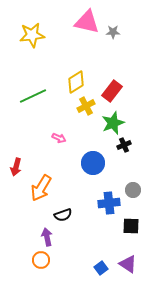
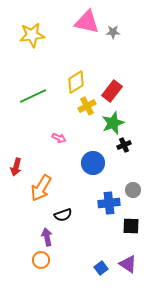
yellow cross: moved 1 px right
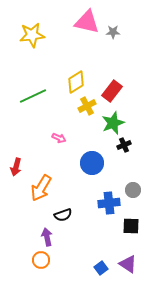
blue circle: moved 1 px left
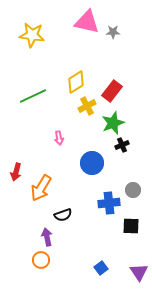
yellow star: rotated 15 degrees clockwise
pink arrow: rotated 56 degrees clockwise
black cross: moved 2 px left
red arrow: moved 5 px down
purple triangle: moved 11 px right, 8 px down; rotated 24 degrees clockwise
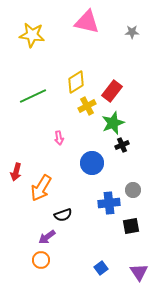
gray star: moved 19 px right
black square: rotated 12 degrees counterclockwise
purple arrow: rotated 114 degrees counterclockwise
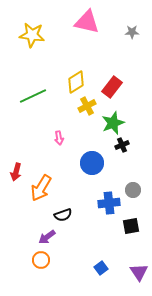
red rectangle: moved 4 px up
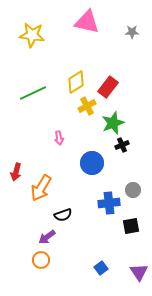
red rectangle: moved 4 px left
green line: moved 3 px up
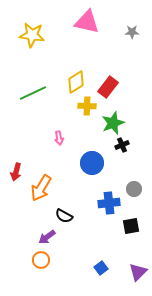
yellow cross: rotated 30 degrees clockwise
gray circle: moved 1 px right, 1 px up
black semicircle: moved 1 px right, 1 px down; rotated 48 degrees clockwise
purple triangle: moved 1 px left; rotated 18 degrees clockwise
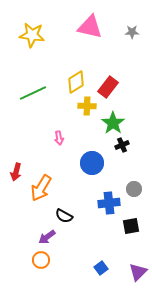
pink triangle: moved 3 px right, 5 px down
green star: rotated 15 degrees counterclockwise
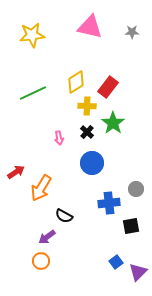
yellow star: rotated 15 degrees counterclockwise
black cross: moved 35 px left, 13 px up; rotated 24 degrees counterclockwise
red arrow: rotated 138 degrees counterclockwise
gray circle: moved 2 px right
orange circle: moved 1 px down
blue square: moved 15 px right, 6 px up
